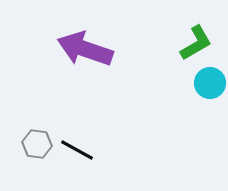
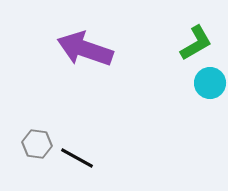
black line: moved 8 px down
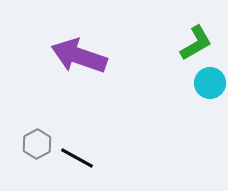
purple arrow: moved 6 px left, 7 px down
gray hexagon: rotated 24 degrees clockwise
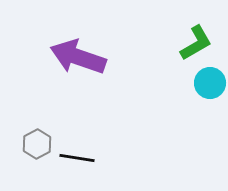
purple arrow: moved 1 px left, 1 px down
black line: rotated 20 degrees counterclockwise
